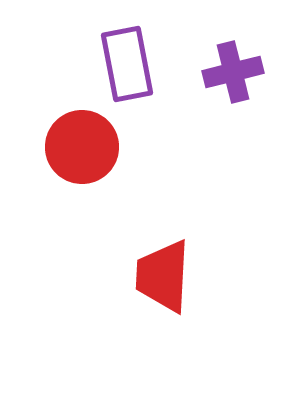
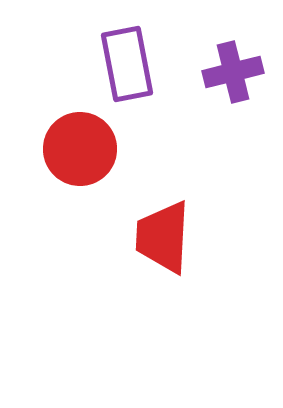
red circle: moved 2 px left, 2 px down
red trapezoid: moved 39 px up
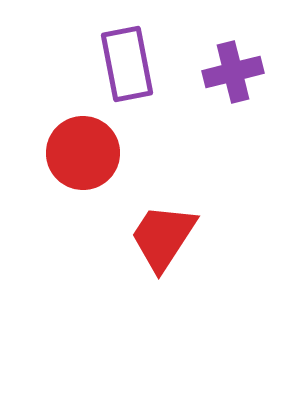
red circle: moved 3 px right, 4 px down
red trapezoid: rotated 30 degrees clockwise
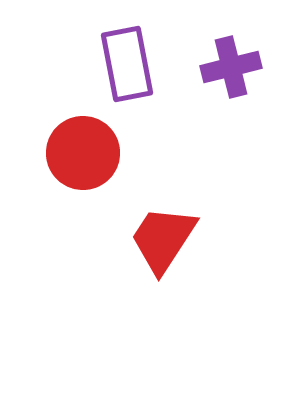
purple cross: moved 2 px left, 5 px up
red trapezoid: moved 2 px down
